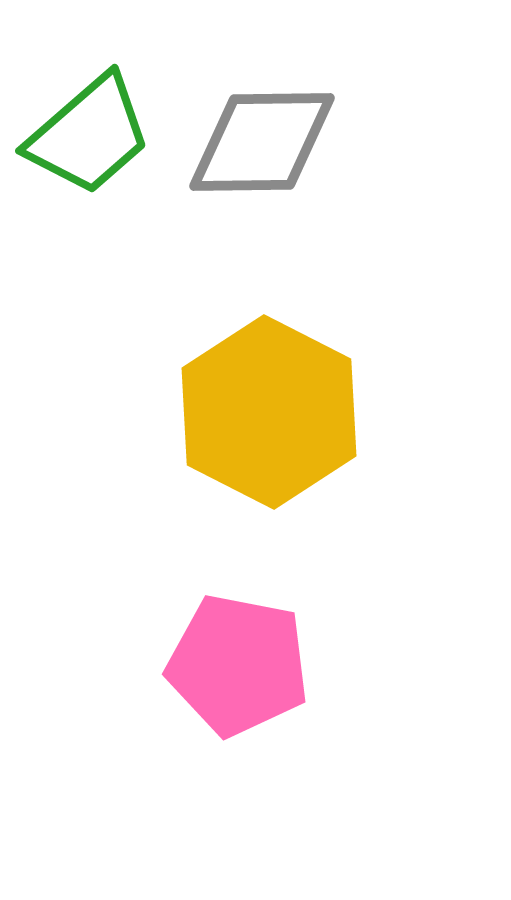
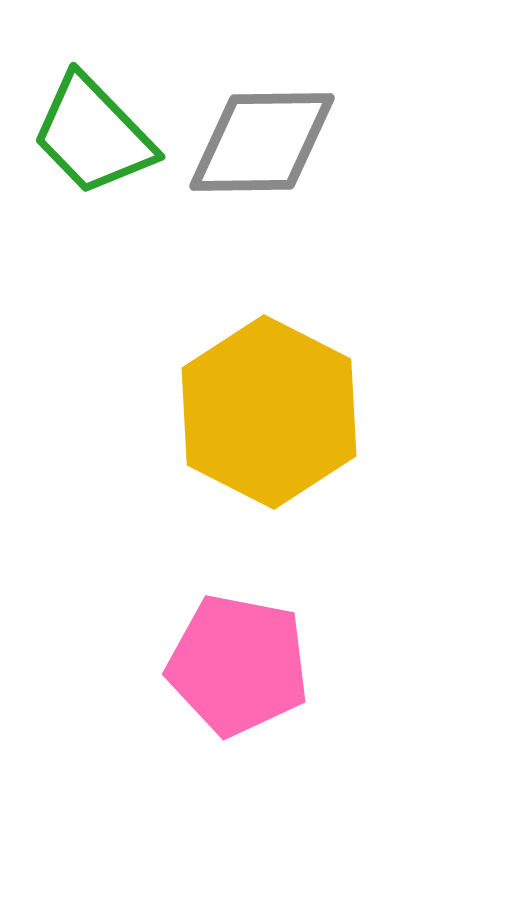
green trapezoid: moved 4 px right; rotated 87 degrees clockwise
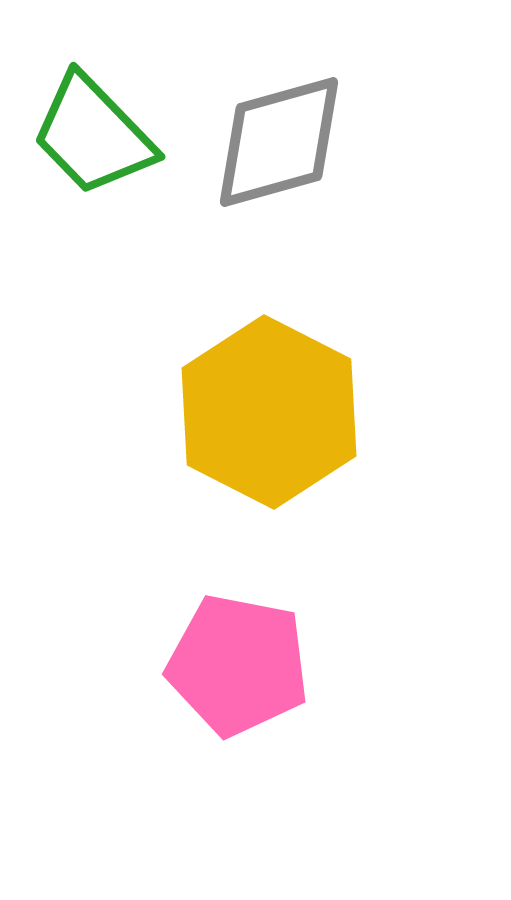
gray diamond: moved 17 px right; rotated 15 degrees counterclockwise
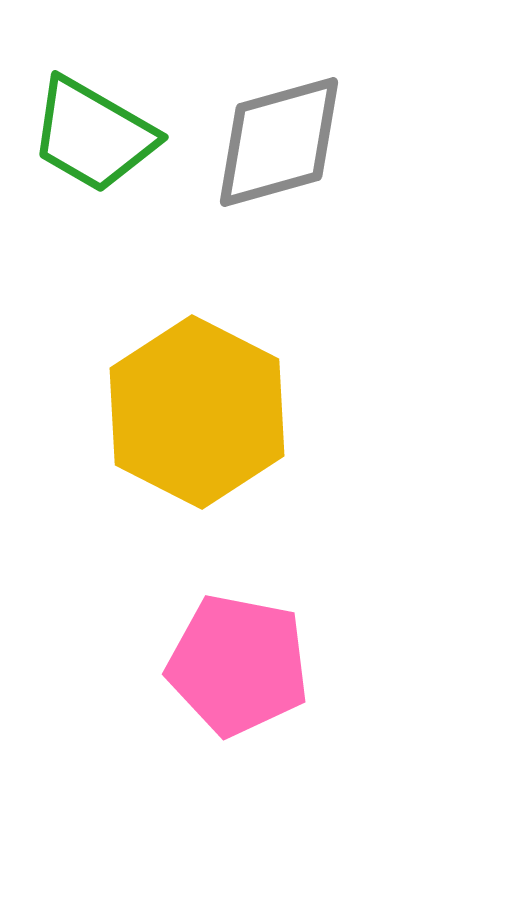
green trapezoid: rotated 16 degrees counterclockwise
yellow hexagon: moved 72 px left
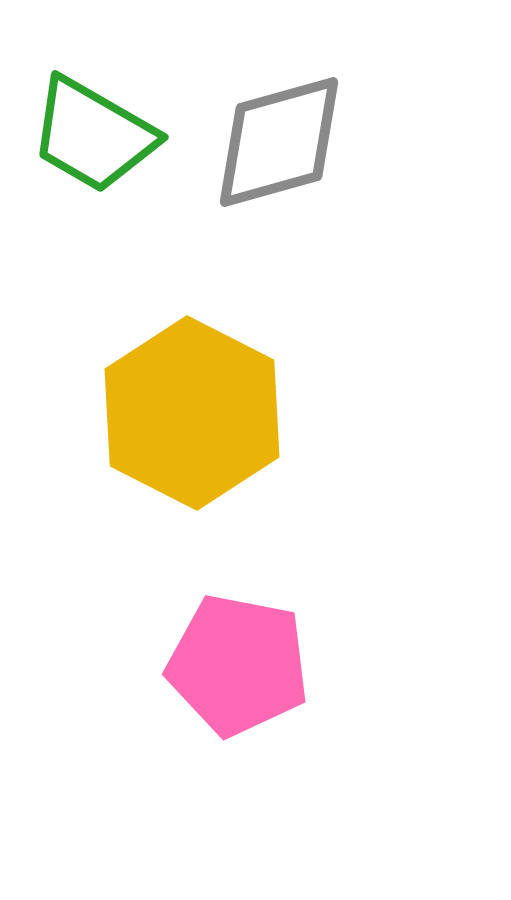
yellow hexagon: moved 5 px left, 1 px down
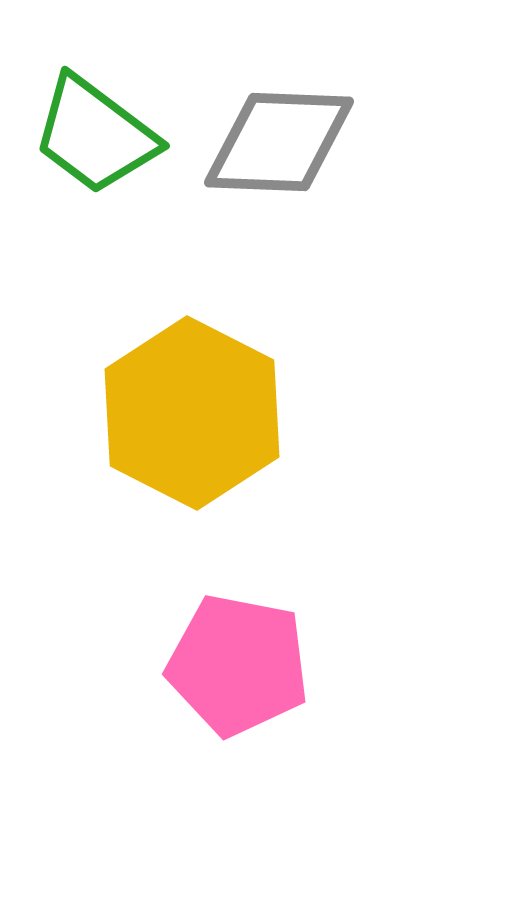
green trapezoid: moved 2 px right; rotated 7 degrees clockwise
gray diamond: rotated 18 degrees clockwise
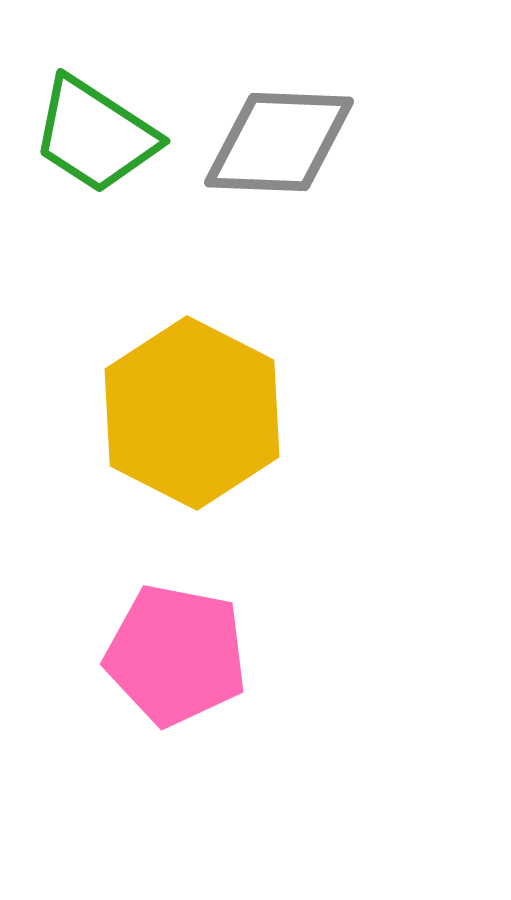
green trapezoid: rotated 4 degrees counterclockwise
pink pentagon: moved 62 px left, 10 px up
